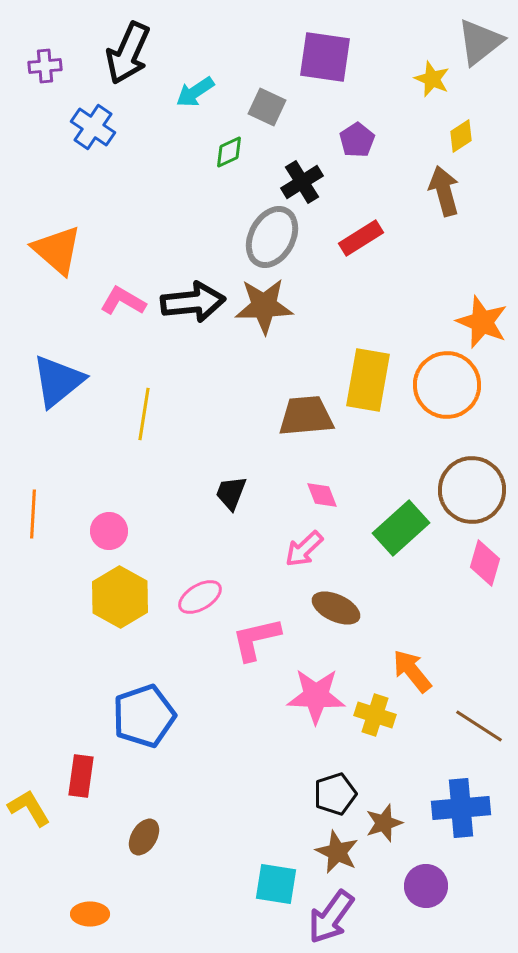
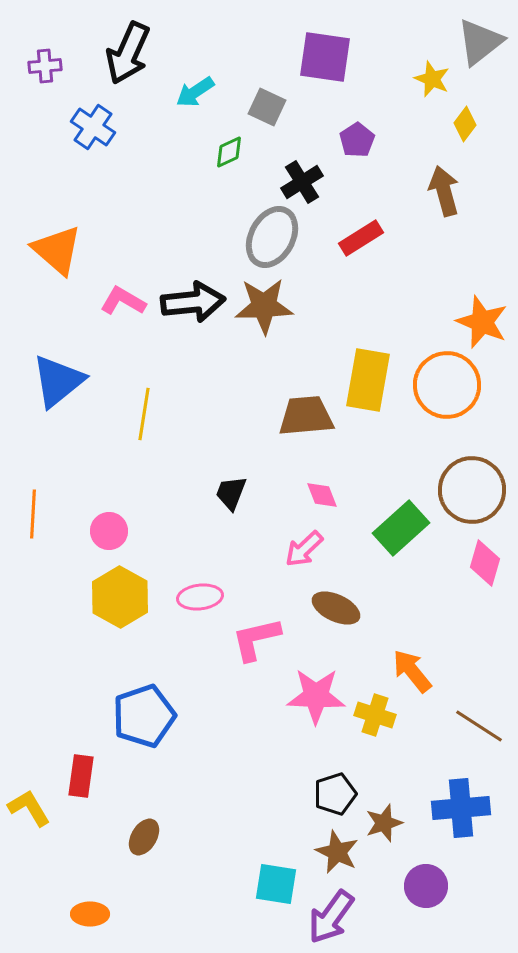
yellow diamond at (461, 136): moved 4 px right, 12 px up; rotated 20 degrees counterclockwise
pink ellipse at (200, 597): rotated 24 degrees clockwise
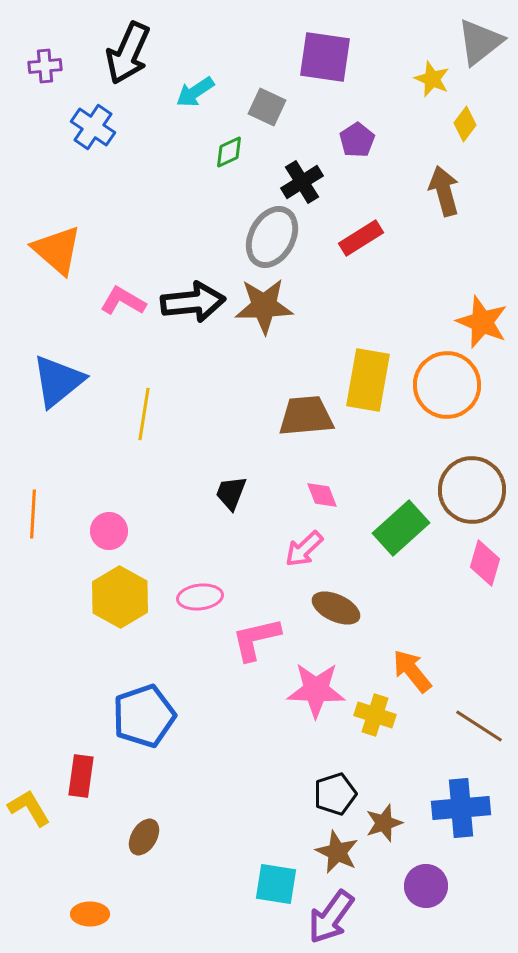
pink star at (316, 696): moved 6 px up
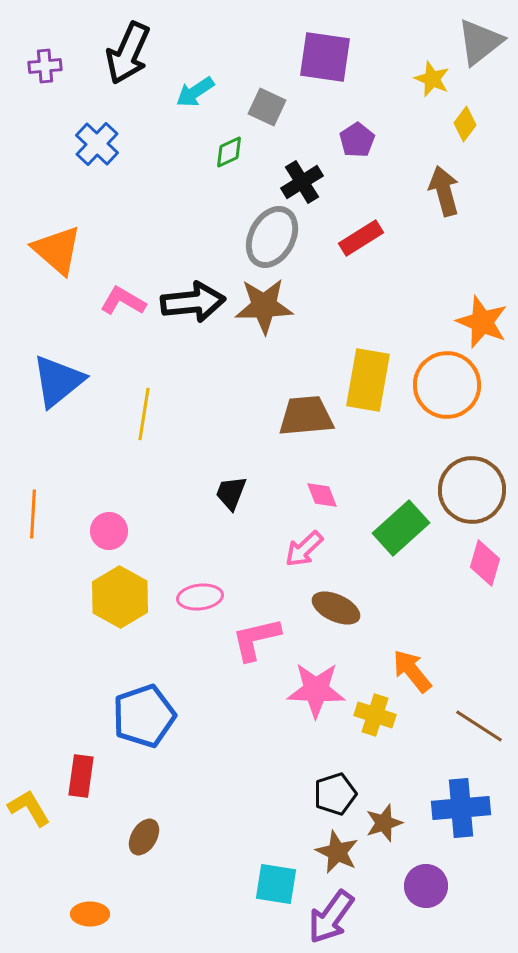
blue cross at (93, 127): moved 4 px right, 17 px down; rotated 9 degrees clockwise
